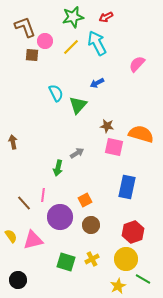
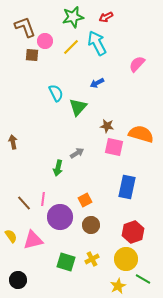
green triangle: moved 2 px down
pink line: moved 4 px down
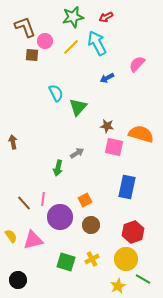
blue arrow: moved 10 px right, 5 px up
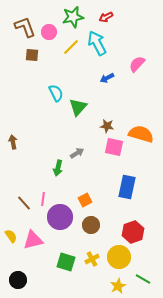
pink circle: moved 4 px right, 9 px up
yellow circle: moved 7 px left, 2 px up
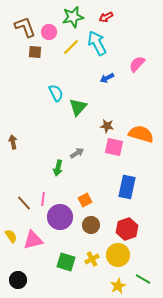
brown square: moved 3 px right, 3 px up
red hexagon: moved 6 px left, 3 px up
yellow circle: moved 1 px left, 2 px up
